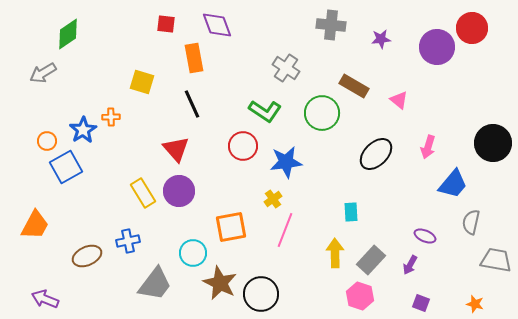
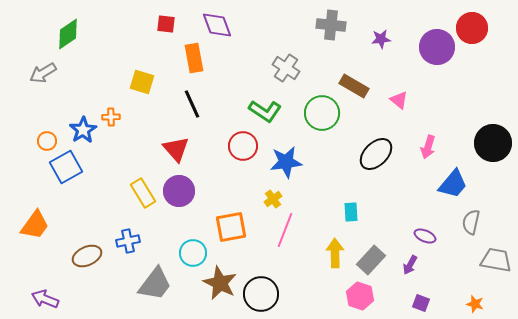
orange trapezoid at (35, 225): rotated 8 degrees clockwise
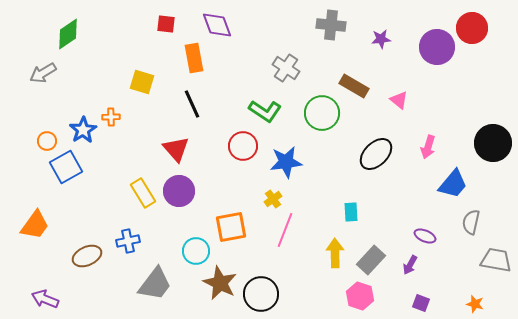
cyan circle at (193, 253): moved 3 px right, 2 px up
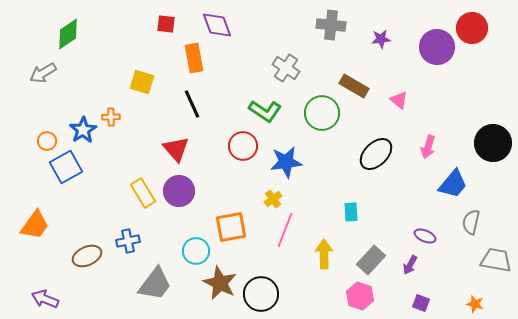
yellow arrow at (335, 253): moved 11 px left, 1 px down
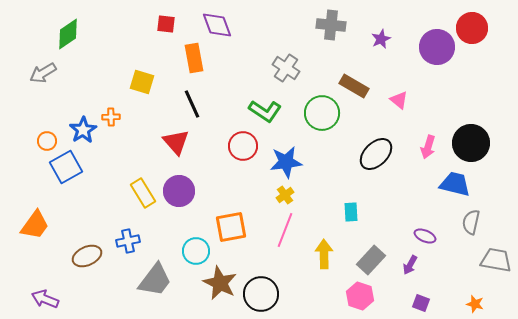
purple star at (381, 39): rotated 18 degrees counterclockwise
black circle at (493, 143): moved 22 px left
red triangle at (176, 149): moved 7 px up
blue trapezoid at (453, 184): moved 2 px right; rotated 116 degrees counterclockwise
yellow cross at (273, 199): moved 12 px right, 4 px up
gray trapezoid at (155, 284): moved 4 px up
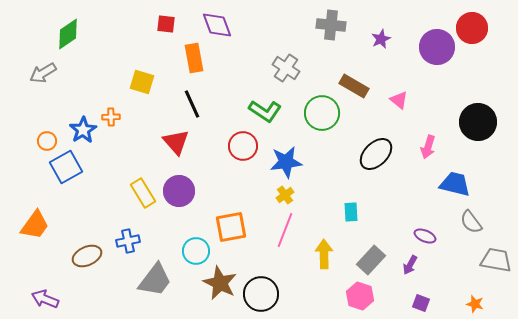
black circle at (471, 143): moved 7 px right, 21 px up
gray semicircle at (471, 222): rotated 50 degrees counterclockwise
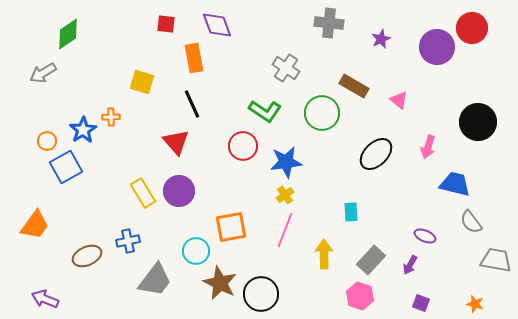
gray cross at (331, 25): moved 2 px left, 2 px up
